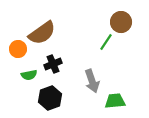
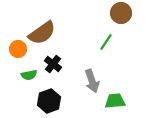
brown circle: moved 9 px up
black cross: rotated 30 degrees counterclockwise
black hexagon: moved 1 px left, 3 px down
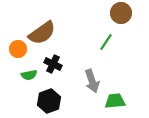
black cross: rotated 12 degrees counterclockwise
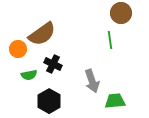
brown semicircle: moved 1 px down
green line: moved 4 px right, 2 px up; rotated 42 degrees counterclockwise
black hexagon: rotated 10 degrees counterclockwise
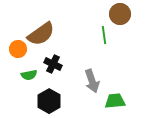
brown circle: moved 1 px left, 1 px down
brown semicircle: moved 1 px left
green line: moved 6 px left, 5 px up
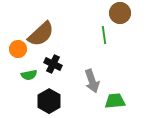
brown circle: moved 1 px up
brown semicircle: rotated 8 degrees counterclockwise
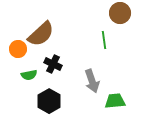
green line: moved 5 px down
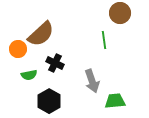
black cross: moved 2 px right, 1 px up
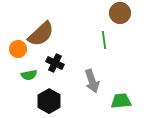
green trapezoid: moved 6 px right
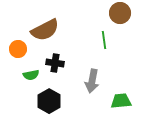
brown semicircle: moved 4 px right, 4 px up; rotated 16 degrees clockwise
black cross: rotated 18 degrees counterclockwise
green semicircle: moved 2 px right
gray arrow: rotated 30 degrees clockwise
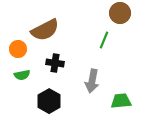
green line: rotated 30 degrees clockwise
green semicircle: moved 9 px left
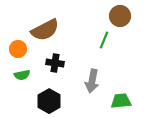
brown circle: moved 3 px down
